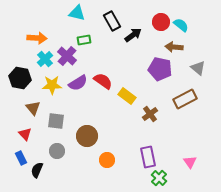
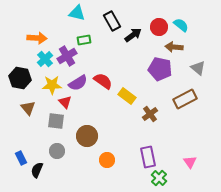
red circle: moved 2 px left, 5 px down
purple cross: rotated 18 degrees clockwise
brown triangle: moved 5 px left
red triangle: moved 40 px right, 32 px up
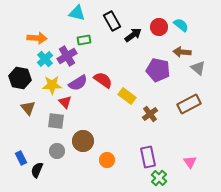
brown arrow: moved 8 px right, 5 px down
purple pentagon: moved 2 px left, 1 px down
red semicircle: moved 1 px up
brown rectangle: moved 4 px right, 5 px down
brown circle: moved 4 px left, 5 px down
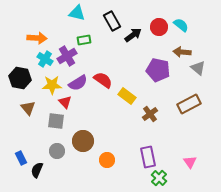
cyan cross: rotated 14 degrees counterclockwise
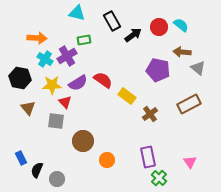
gray circle: moved 28 px down
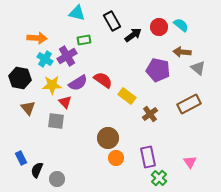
brown circle: moved 25 px right, 3 px up
orange circle: moved 9 px right, 2 px up
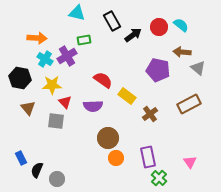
purple semicircle: moved 15 px right, 23 px down; rotated 30 degrees clockwise
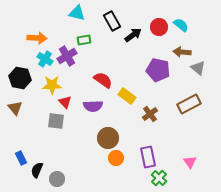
brown triangle: moved 13 px left
